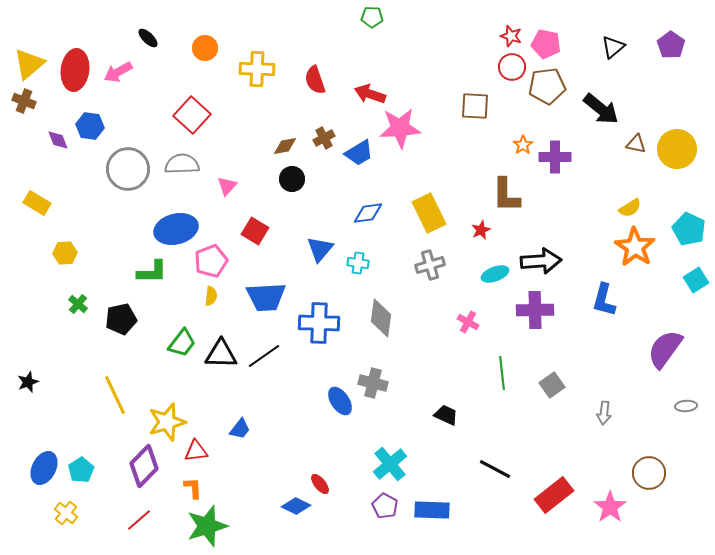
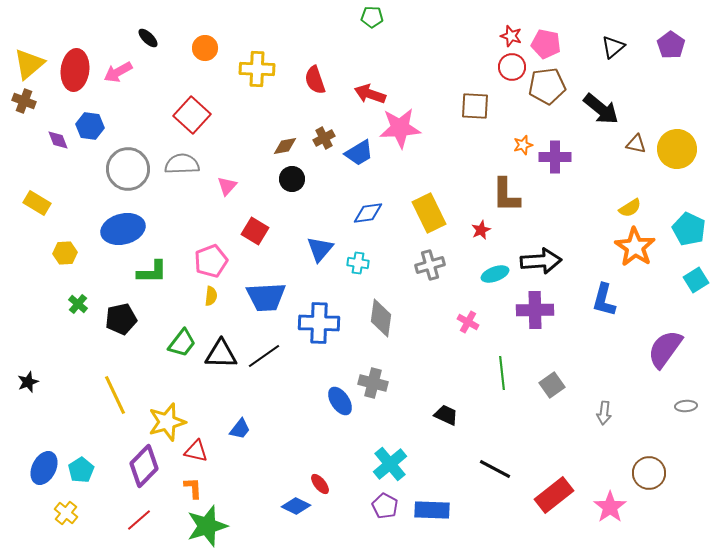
orange star at (523, 145): rotated 18 degrees clockwise
blue ellipse at (176, 229): moved 53 px left
red triangle at (196, 451): rotated 20 degrees clockwise
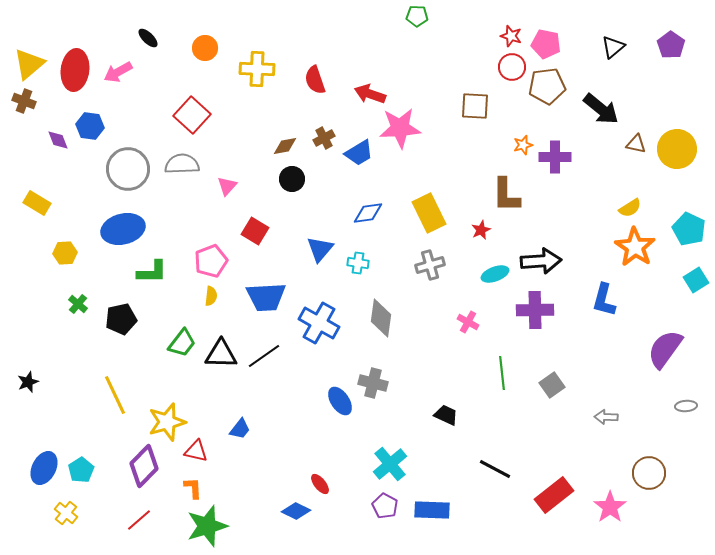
green pentagon at (372, 17): moved 45 px right, 1 px up
blue cross at (319, 323): rotated 27 degrees clockwise
gray arrow at (604, 413): moved 2 px right, 4 px down; rotated 85 degrees clockwise
blue diamond at (296, 506): moved 5 px down
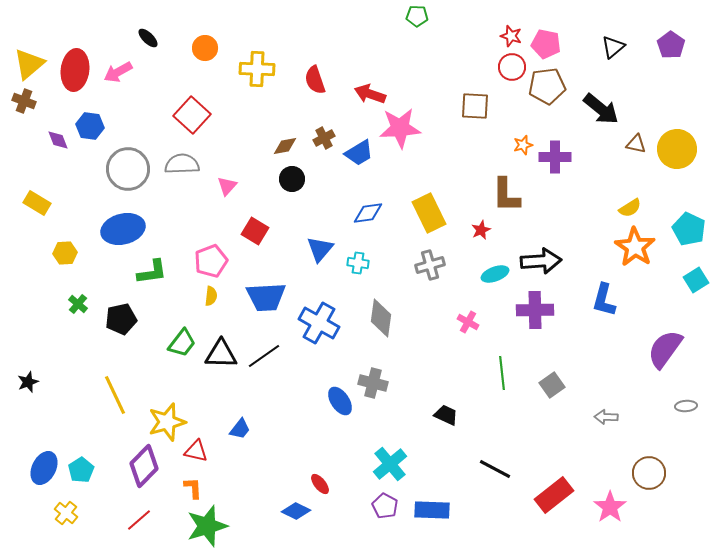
green L-shape at (152, 272): rotated 8 degrees counterclockwise
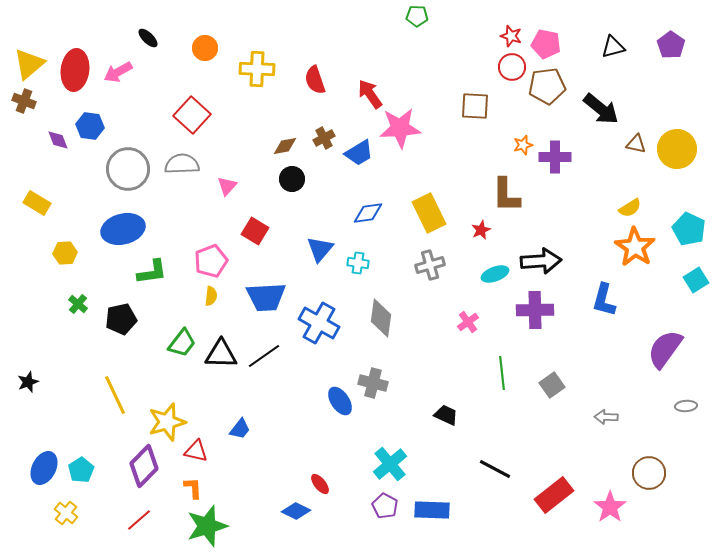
black triangle at (613, 47): rotated 25 degrees clockwise
red arrow at (370, 94): rotated 36 degrees clockwise
pink cross at (468, 322): rotated 25 degrees clockwise
